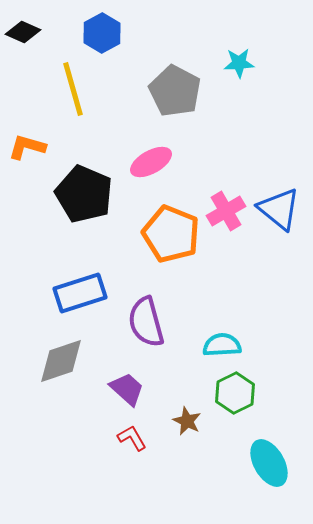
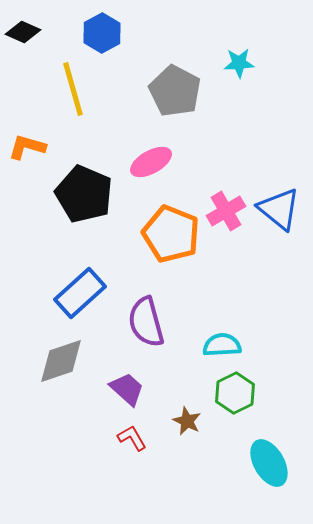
blue rectangle: rotated 24 degrees counterclockwise
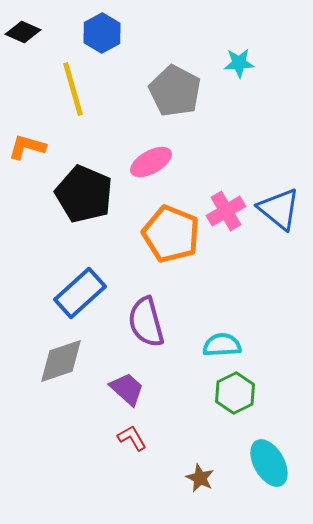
brown star: moved 13 px right, 57 px down
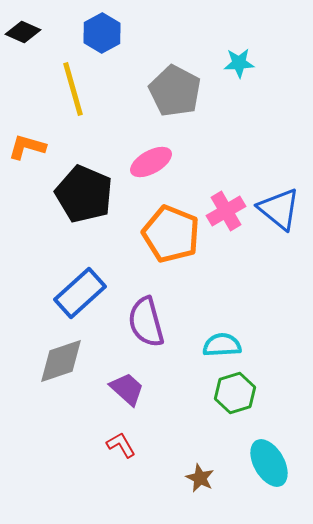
green hexagon: rotated 9 degrees clockwise
red L-shape: moved 11 px left, 7 px down
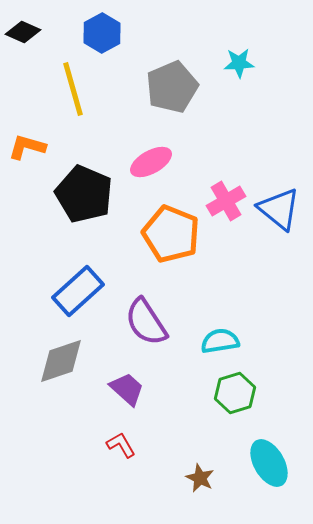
gray pentagon: moved 3 px left, 4 px up; rotated 21 degrees clockwise
pink cross: moved 10 px up
blue rectangle: moved 2 px left, 2 px up
purple semicircle: rotated 18 degrees counterclockwise
cyan semicircle: moved 2 px left, 4 px up; rotated 6 degrees counterclockwise
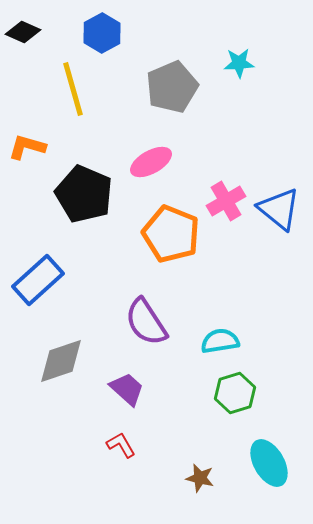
blue rectangle: moved 40 px left, 11 px up
brown star: rotated 12 degrees counterclockwise
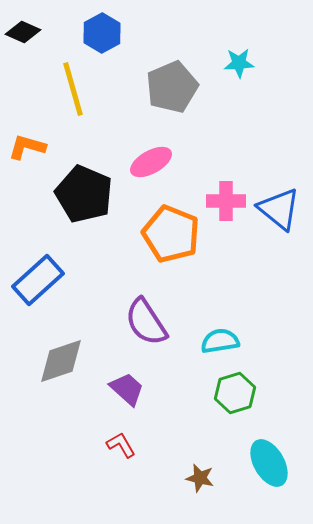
pink cross: rotated 30 degrees clockwise
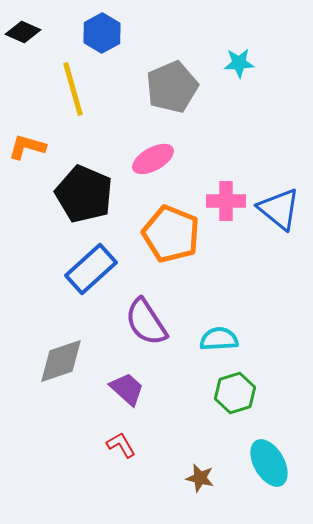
pink ellipse: moved 2 px right, 3 px up
blue rectangle: moved 53 px right, 11 px up
cyan semicircle: moved 1 px left, 2 px up; rotated 6 degrees clockwise
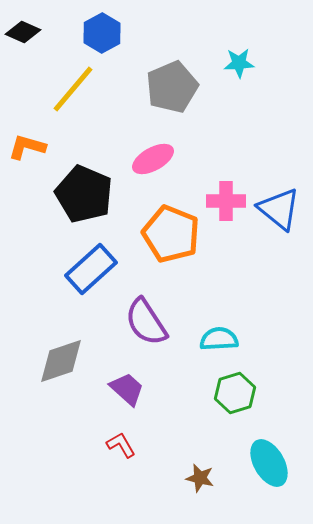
yellow line: rotated 56 degrees clockwise
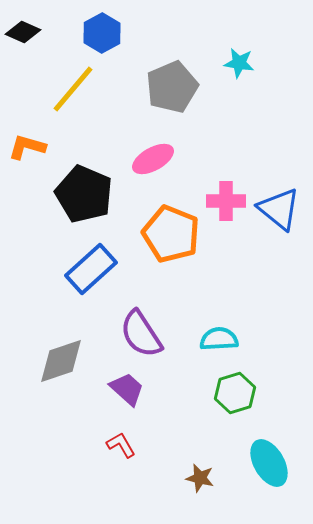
cyan star: rotated 12 degrees clockwise
purple semicircle: moved 5 px left, 12 px down
